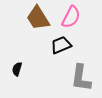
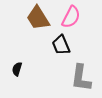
black trapezoid: rotated 90 degrees counterclockwise
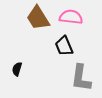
pink semicircle: rotated 110 degrees counterclockwise
black trapezoid: moved 3 px right, 1 px down
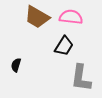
brown trapezoid: moved 1 px left, 1 px up; rotated 28 degrees counterclockwise
black trapezoid: rotated 125 degrees counterclockwise
black semicircle: moved 1 px left, 4 px up
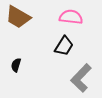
brown trapezoid: moved 19 px left
gray L-shape: rotated 36 degrees clockwise
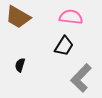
black semicircle: moved 4 px right
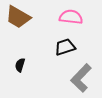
black trapezoid: moved 1 px right, 1 px down; rotated 140 degrees counterclockwise
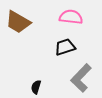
brown trapezoid: moved 5 px down
black semicircle: moved 16 px right, 22 px down
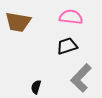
brown trapezoid: rotated 20 degrees counterclockwise
black trapezoid: moved 2 px right, 1 px up
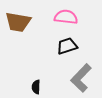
pink semicircle: moved 5 px left
black semicircle: rotated 16 degrees counterclockwise
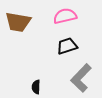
pink semicircle: moved 1 px left, 1 px up; rotated 20 degrees counterclockwise
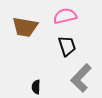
brown trapezoid: moved 7 px right, 5 px down
black trapezoid: rotated 90 degrees clockwise
